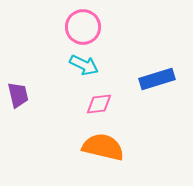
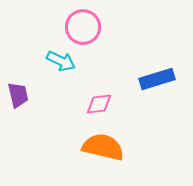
cyan arrow: moved 23 px left, 4 px up
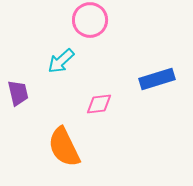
pink circle: moved 7 px right, 7 px up
cyan arrow: rotated 112 degrees clockwise
purple trapezoid: moved 2 px up
orange semicircle: moved 39 px left; rotated 129 degrees counterclockwise
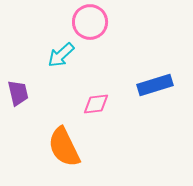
pink circle: moved 2 px down
cyan arrow: moved 6 px up
blue rectangle: moved 2 px left, 6 px down
pink diamond: moved 3 px left
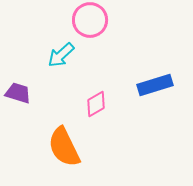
pink circle: moved 2 px up
purple trapezoid: rotated 60 degrees counterclockwise
pink diamond: rotated 24 degrees counterclockwise
